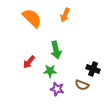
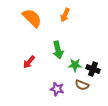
green arrow: moved 2 px right
green star: moved 25 px right, 6 px up
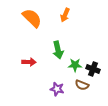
red arrow: rotated 128 degrees counterclockwise
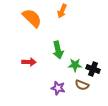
orange arrow: moved 3 px left, 4 px up
purple star: moved 1 px right, 1 px up
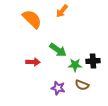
orange arrow: rotated 16 degrees clockwise
orange semicircle: moved 1 px down
green arrow: rotated 42 degrees counterclockwise
red arrow: moved 4 px right
black cross: moved 8 px up; rotated 24 degrees counterclockwise
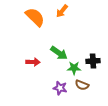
orange semicircle: moved 3 px right, 2 px up
green arrow: moved 1 px right, 3 px down
green star: moved 1 px left, 3 px down
purple star: moved 2 px right
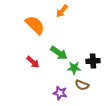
orange semicircle: moved 8 px down
red arrow: rotated 40 degrees clockwise
purple star: moved 5 px down
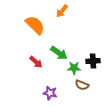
red arrow: moved 3 px right
purple star: moved 10 px left
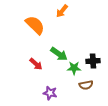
green arrow: moved 1 px down
red arrow: moved 2 px down
brown semicircle: moved 4 px right; rotated 32 degrees counterclockwise
